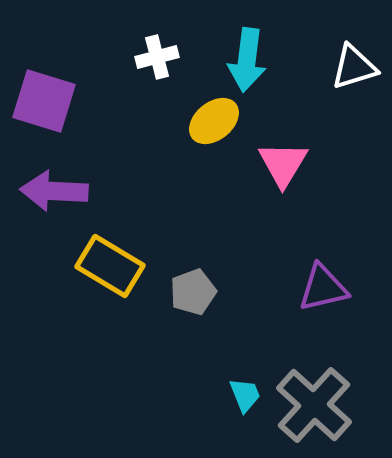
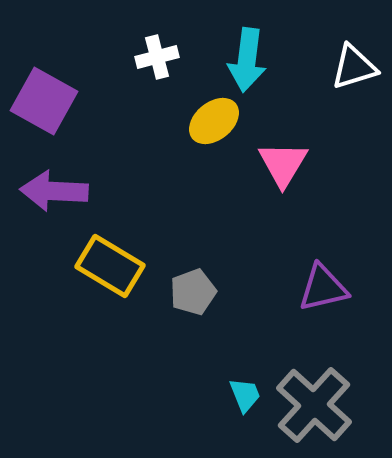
purple square: rotated 12 degrees clockwise
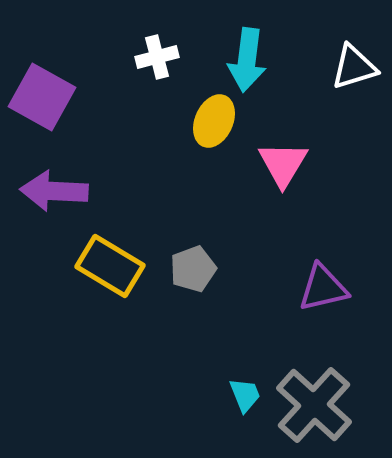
purple square: moved 2 px left, 4 px up
yellow ellipse: rotated 27 degrees counterclockwise
gray pentagon: moved 23 px up
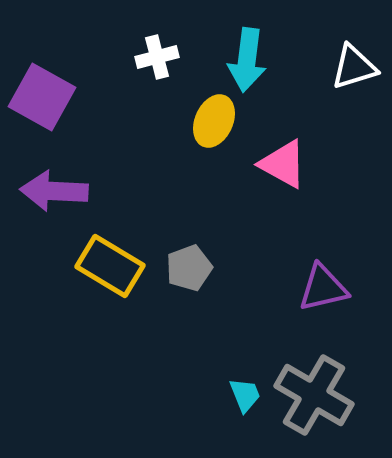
pink triangle: rotated 32 degrees counterclockwise
gray pentagon: moved 4 px left, 1 px up
gray cross: moved 10 px up; rotated 12 degrees counterclockwise
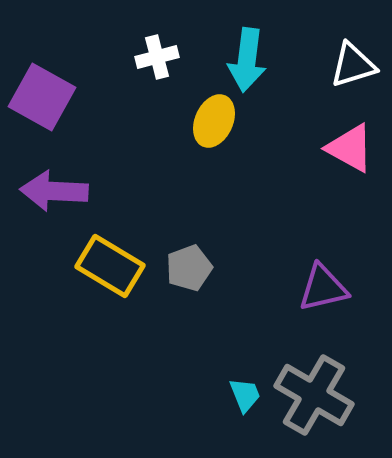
white triangle: moved 1 px left, 2 px up
pink triangle: moved 67 px right, 16 px up
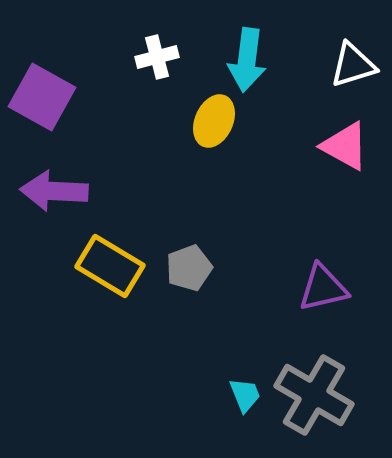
pink triangle: moved 5 px left, 2 px up
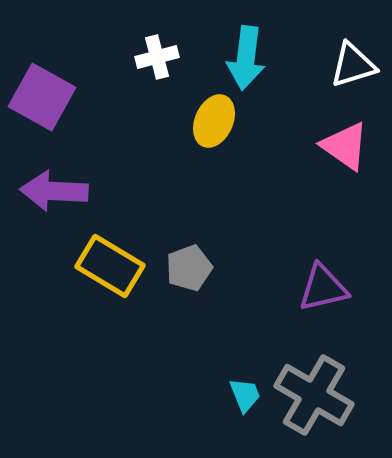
cyan arrow: moved 1 px left, 2 px up
pink triangle: rotated 6 degrees clockwise
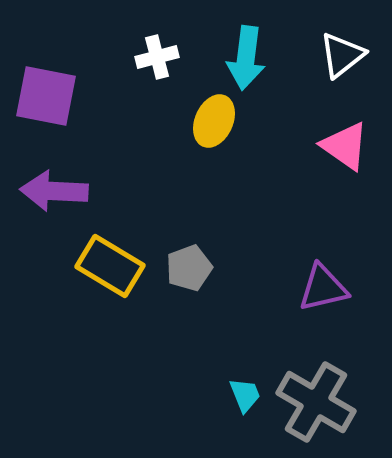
white triangle: moved 11 px left, 10 px up; rotated 21 degrees counterclockwise
purple square: moved 4 px right, 1 px up; rotated 18 degrees counterclockwise
gray cross: moved 2 px right, 7 px down
